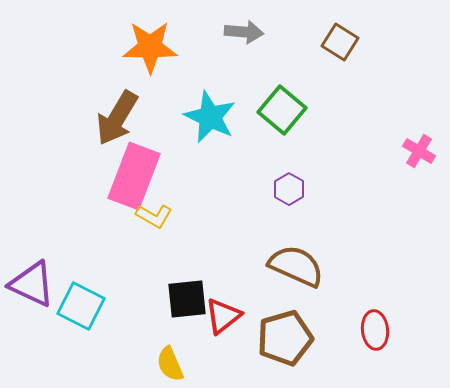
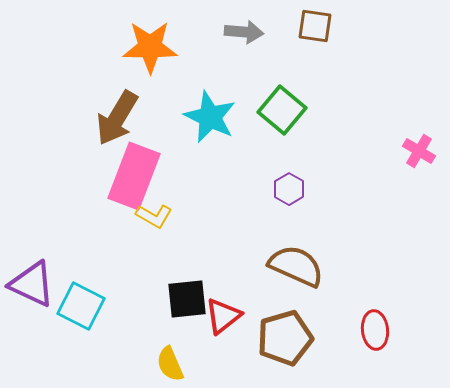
brown square: moved 25 px left, 16 px up; rotated 24 degrees counterclockwise
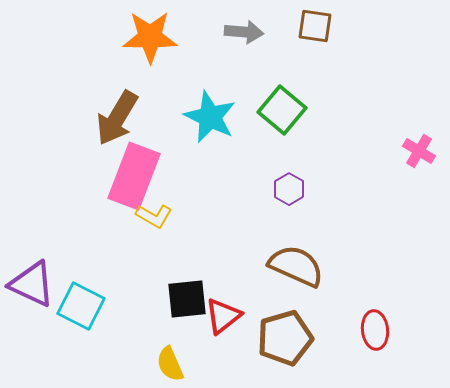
orange star: moved 10 px up
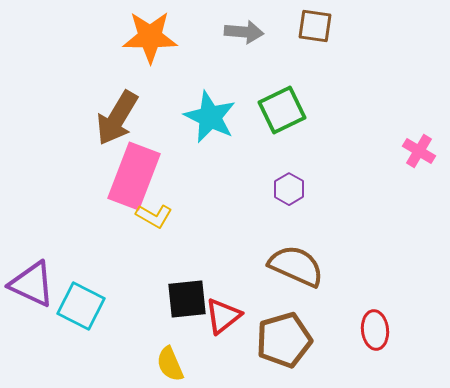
green square: rotated 24 degrees clockwise
brown pentagon: moved 1 px left, 2 px down
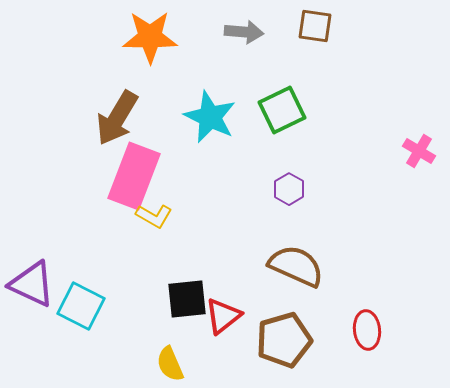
red ellipse: moved 8 px left
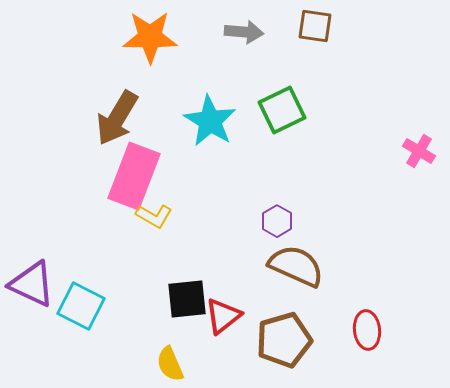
cyan star: moved 4 px down; rotated 6 degrees clockwise
purple hexagon: moved 12 px left, 32 px down
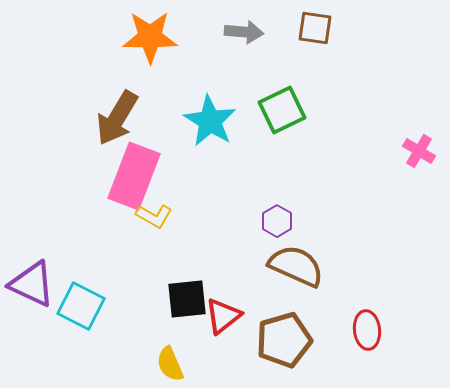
brown square: moved 2 px down
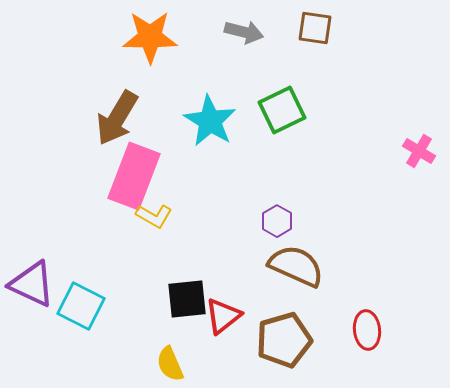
gray arrow: rotated 9 degrees clockwise
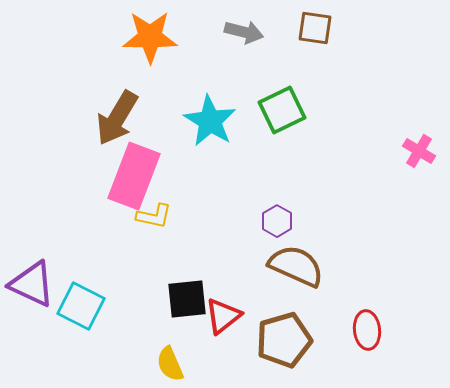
yellow L-shape: rotated 18 degrees counterclockwise
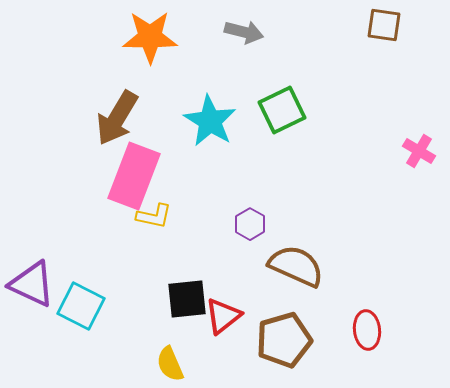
brown square: moved 69 px right, 3 px up
purple hexagon: moved 27 px left, 3 px down
